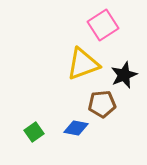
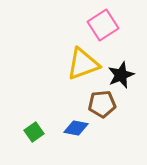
black star: moved 3 px left
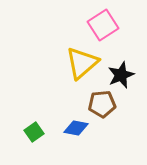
yellow triangle: moved 1 px left, 1 px up; rotated 21 degrees counterclockwise
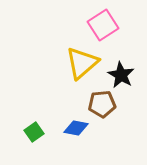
black star: rotated 20 degrees counterclockwise
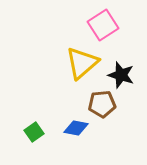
black star: rotated 12 degrees counterclockwise
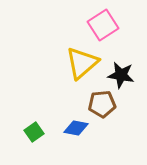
black star: rotated 8 degrees counterclockwise
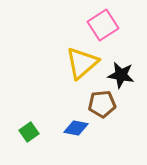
green square: moved 5 px left
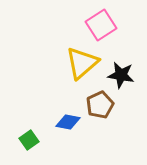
pink square: moved 2 px left
brown pentagon: moved 2 px left, 1 px down; rotated 20 degrees counterclockwise
blue diamond: moved 8 px left, 6 px up
green square: moved 8 px down
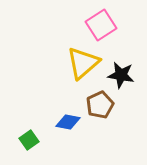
yellow triangle: moved 1 px right
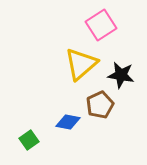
yellow triangle: moved 2 px left, 1 px down
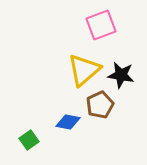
pink square: rotated 12 degrees clockwise
yellow triangle: moved 3 px right, 6 px down
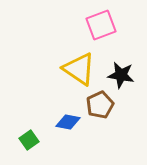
yellow triangle: moved 5 px left, 1 px up; rotated 45 degrees counterclockwise
